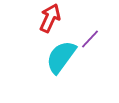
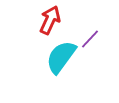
red arrow: moved 2 px down
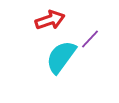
red arrow: rotated 48 degrees clockwise
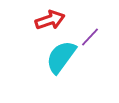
purple line: moved 2 px up
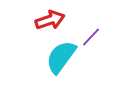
purple line: moved 1 px right
